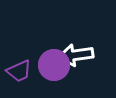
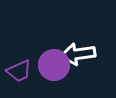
white arrow: moved 2 px right, 1 px up
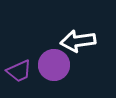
white arrow: moved 13 px up
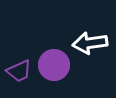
white arrow: moved 12 px right, 2 px down
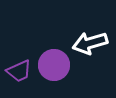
white arrow: rotated 8 degrees counterclockwise
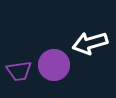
purple trapezoid: rotated 16 degrees clockwise
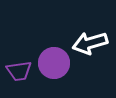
purple circle: moved 2 px up
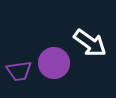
white arrow: rotated 128 degrees counterclockwise
